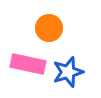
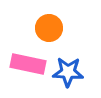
blue star: rotated 20 degrees clockwise
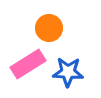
pink rectangle: rotated 44 degrees counterclockwise
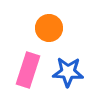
pink rectangle: moved 6 px down; rotated 40 degrees counterclockwise
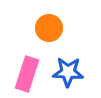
pink rectangle: moved 1 px left, 4 px down
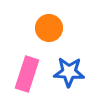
blue star: moved 1 px right
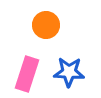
orange circle: moved 3 px left, 3 px up
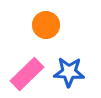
pink rectangle: rotated 28 degrees clockwise
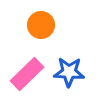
orange circle: moved 5 px left
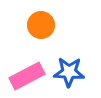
pink rectangle: moved 2 px down; rotated 16 degrees clockwise
